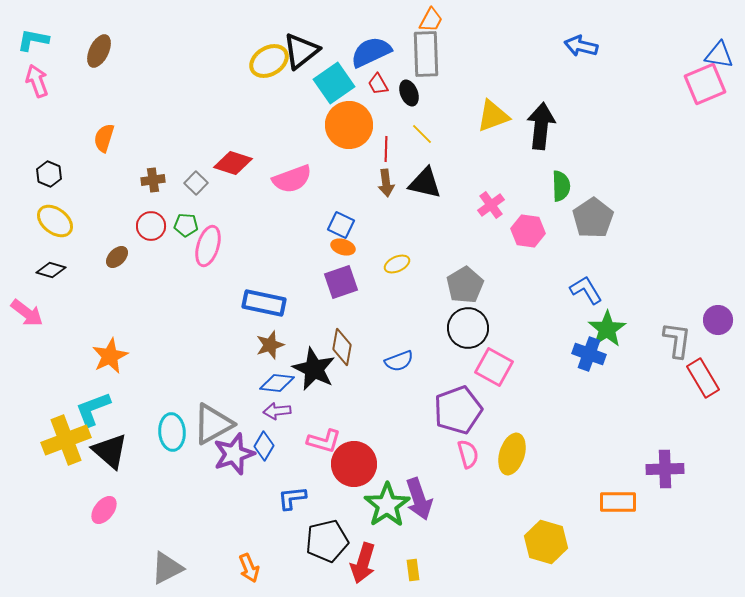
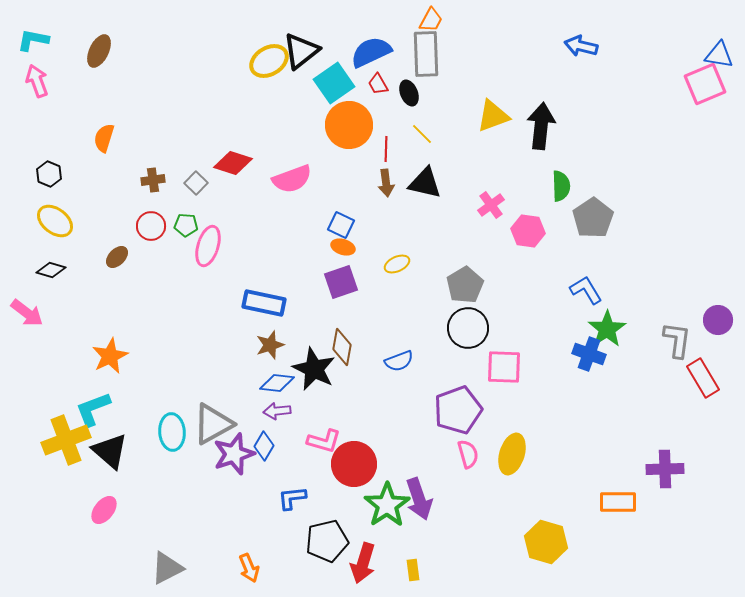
pink square at (494, 367): moved 10 px right; rotated 27 degrees counterclockwise
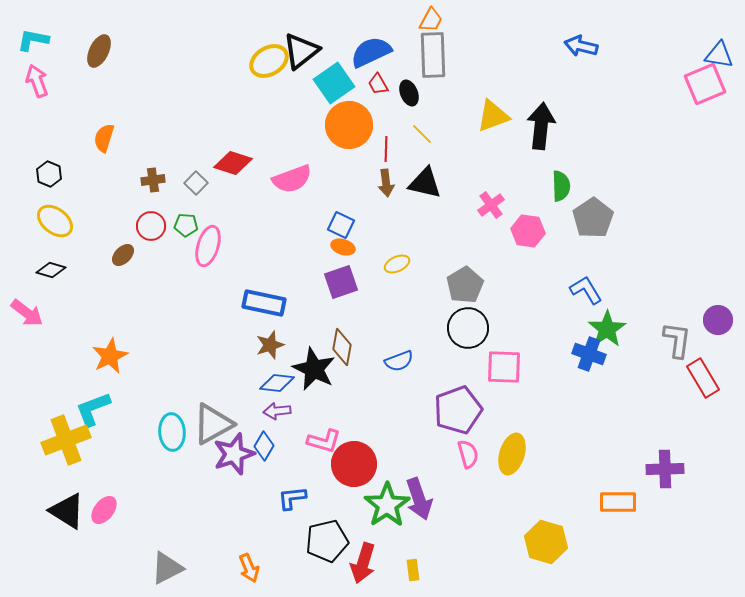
gray rectangle at (426, 54): moved 7 px right, 1 px down
brown ellipse at (117, 257): moved 6 px right, 2 px up
black triangle at (110, 451): moved 43 px left, 60 px down; rotated 9 degrees counterclockwise
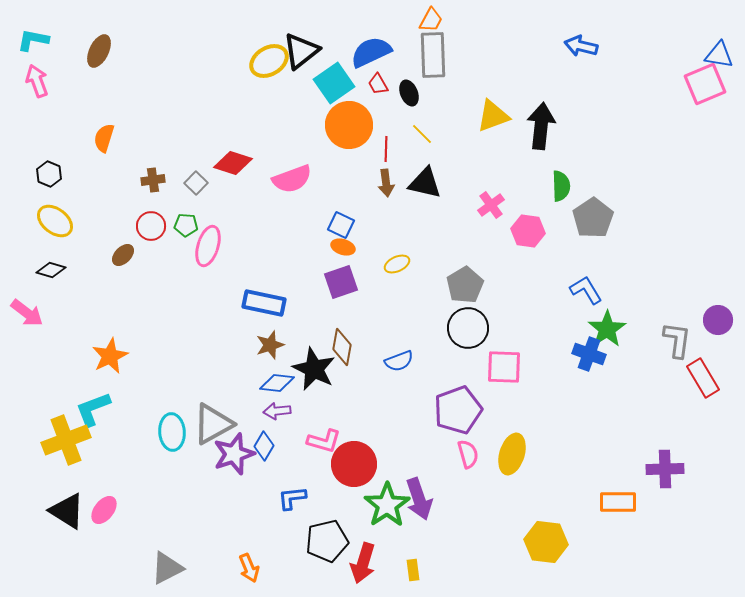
yellow hexagon at (546, 542): rotated 9 degrees counterclockwise
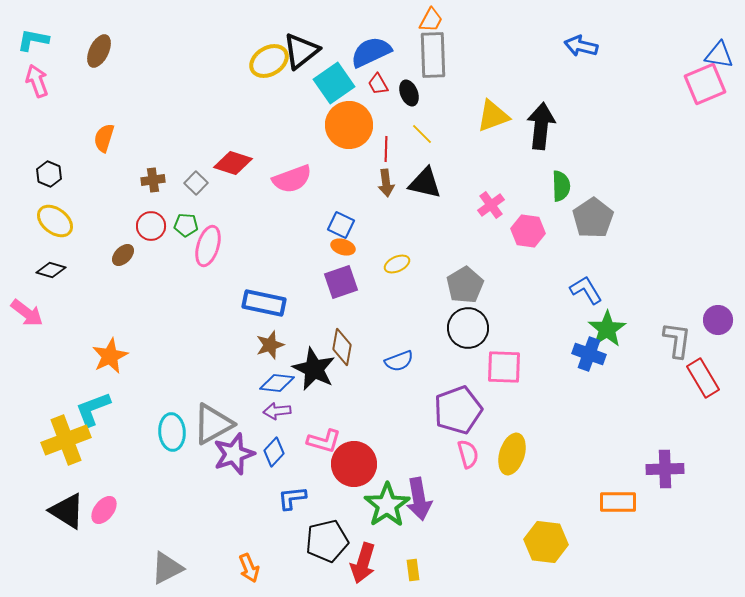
blue diamond at (264, 446): moved 10 px right, 6 px down; rotated 12 degrees clockwise
purple arrow at (419, 499): rotated 9 degrees clockwise
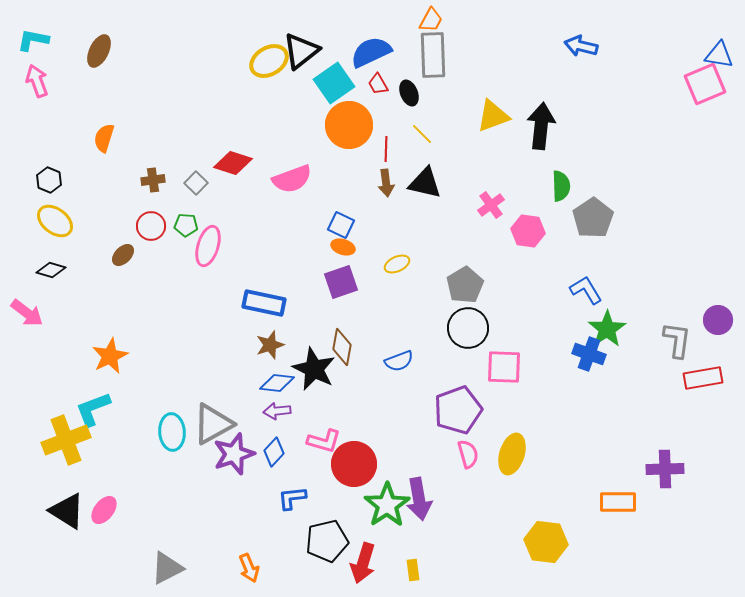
black hexagon at (49, 174): moved 6 px down
red rectangle at (703, 378): rotated 69 degrees counterclockwise
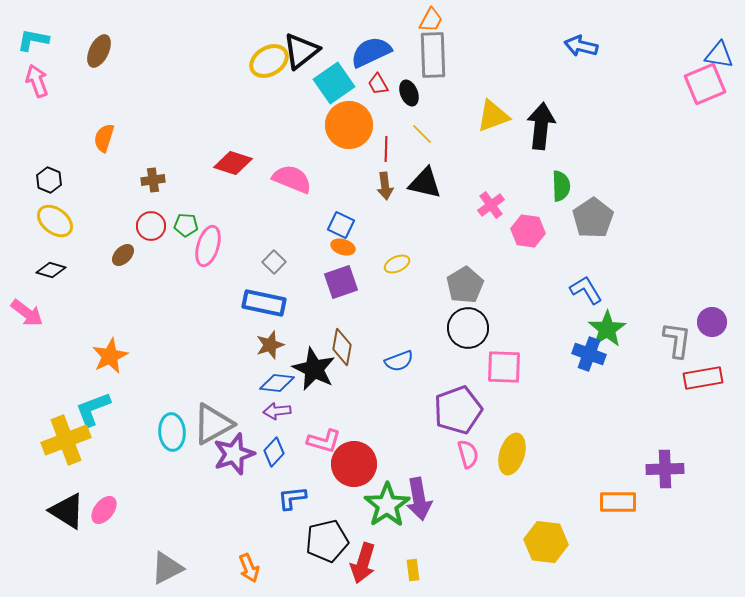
pink semicircle at (292, 179): rotated 138 degrees counterclockwise
gray square at (196, 183): moved 78 px right, 79 px down
brown arrow at (386, 183): moved 1 px left, 3 px down
purple circle at (718, 320): moved 6 px left, 2 px down
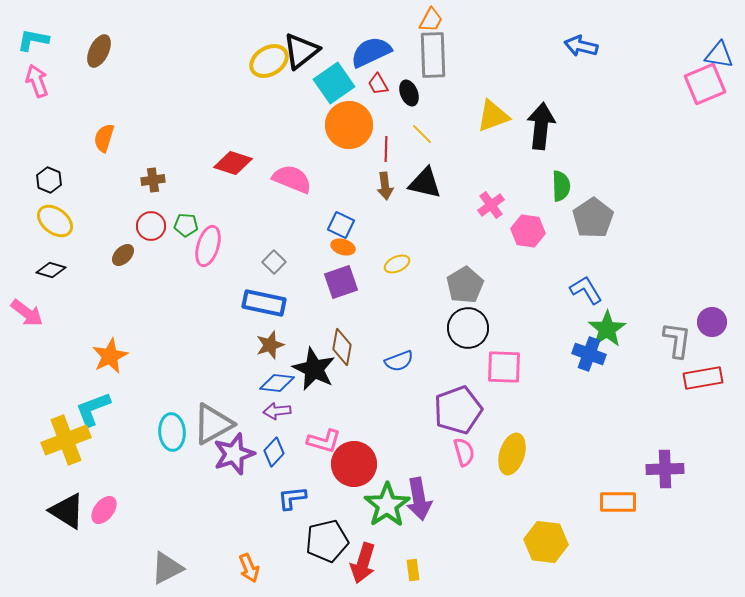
pink semicircle at (468, 454): moved 4 px left, 2 px up
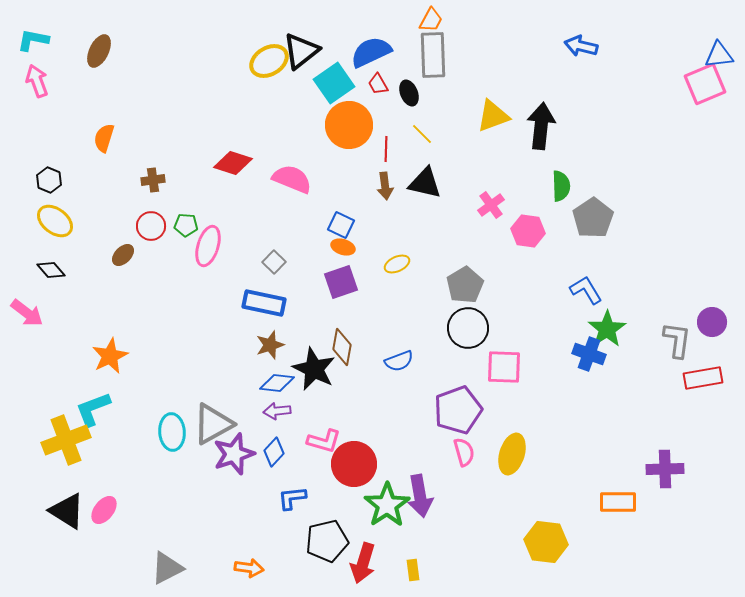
blue triangle at (719, 55): rotated 16 degrees counterclockwise
black diamond at (51, 270): rotated 32 degrees clockwise
purple arrow at (419, 499): moved 1 px right, 3 px up
orange arrow at (249, 568): rotated 60 degrees counterclockwise
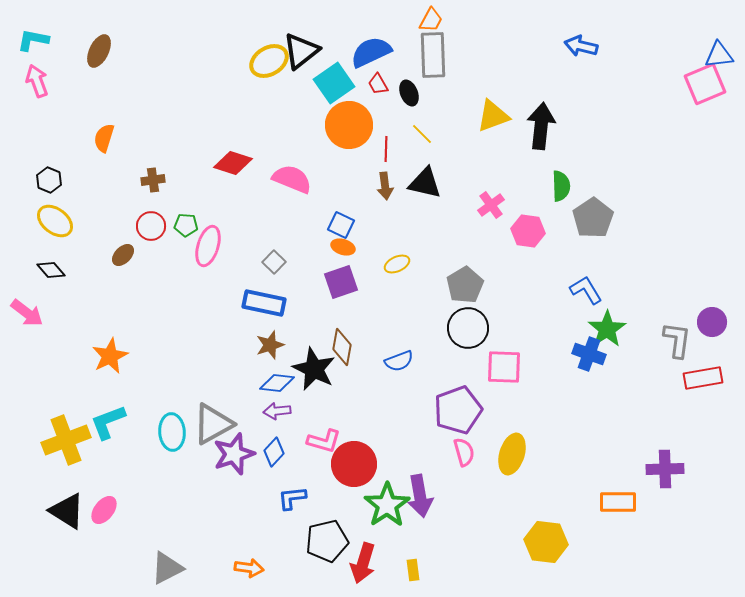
cyan L-shape at (93, 409): moved 15 px right, 13 px down
